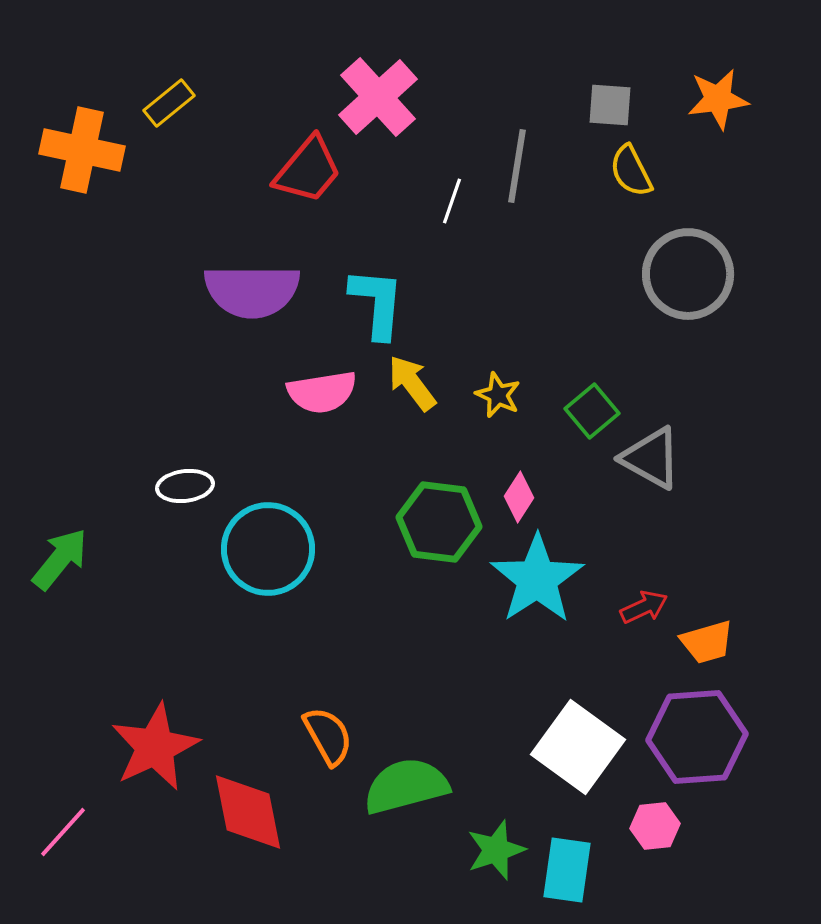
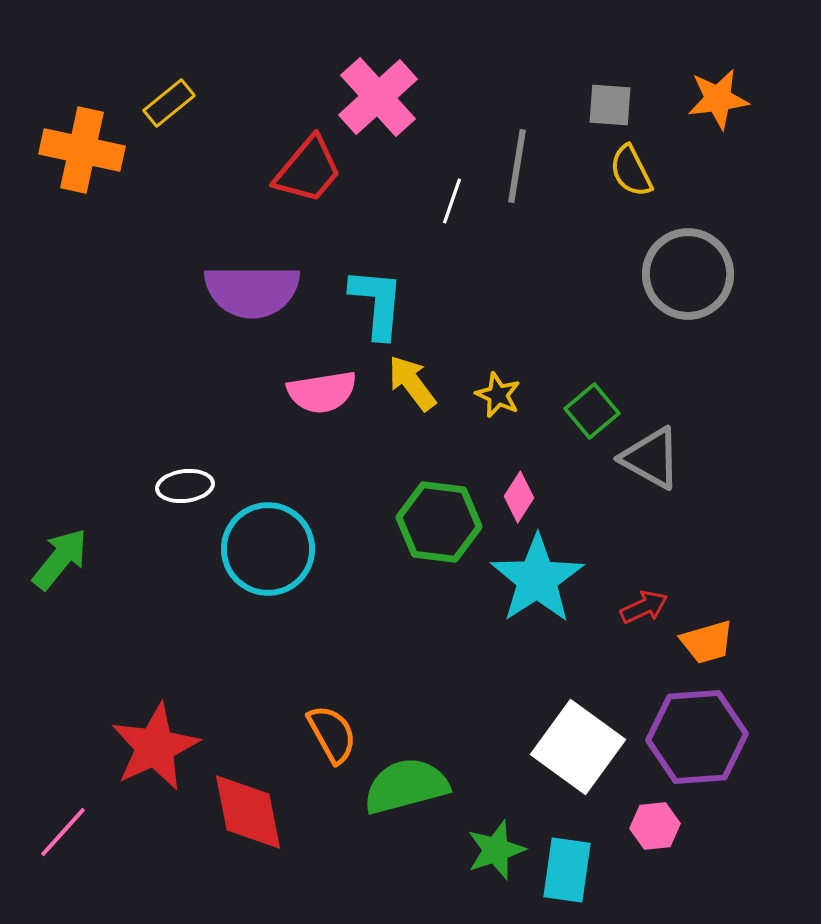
orange semicircle: moved 4 px right, 2 px up
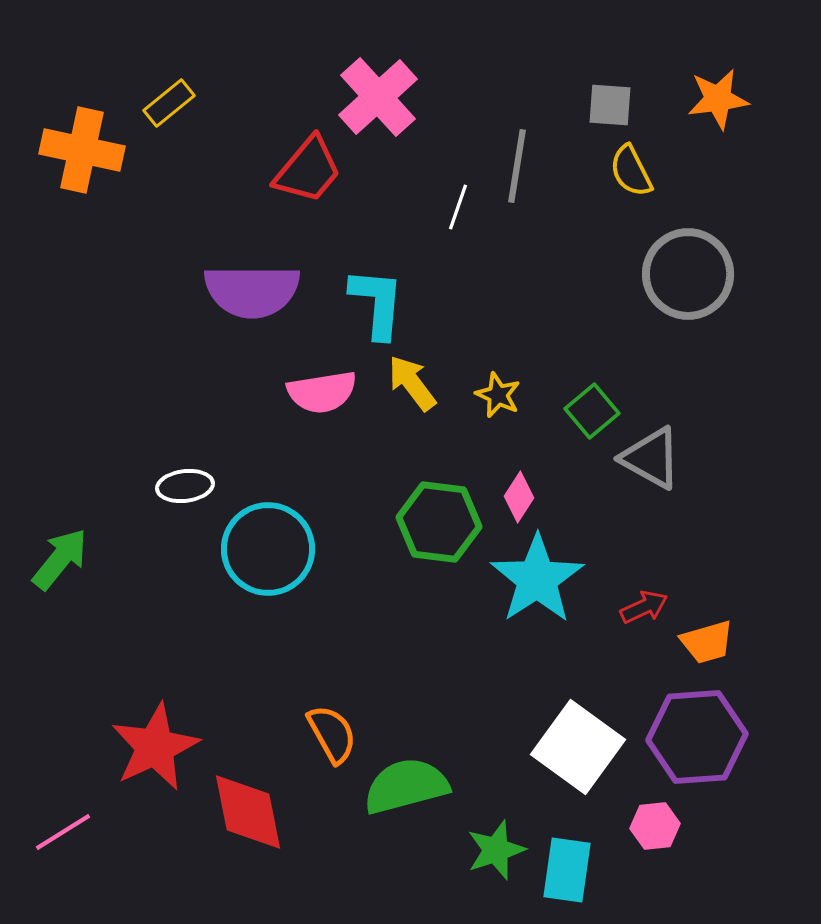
white line: moved 6 px right, 6 px down
pink line: rotated 16 degrees clockwise
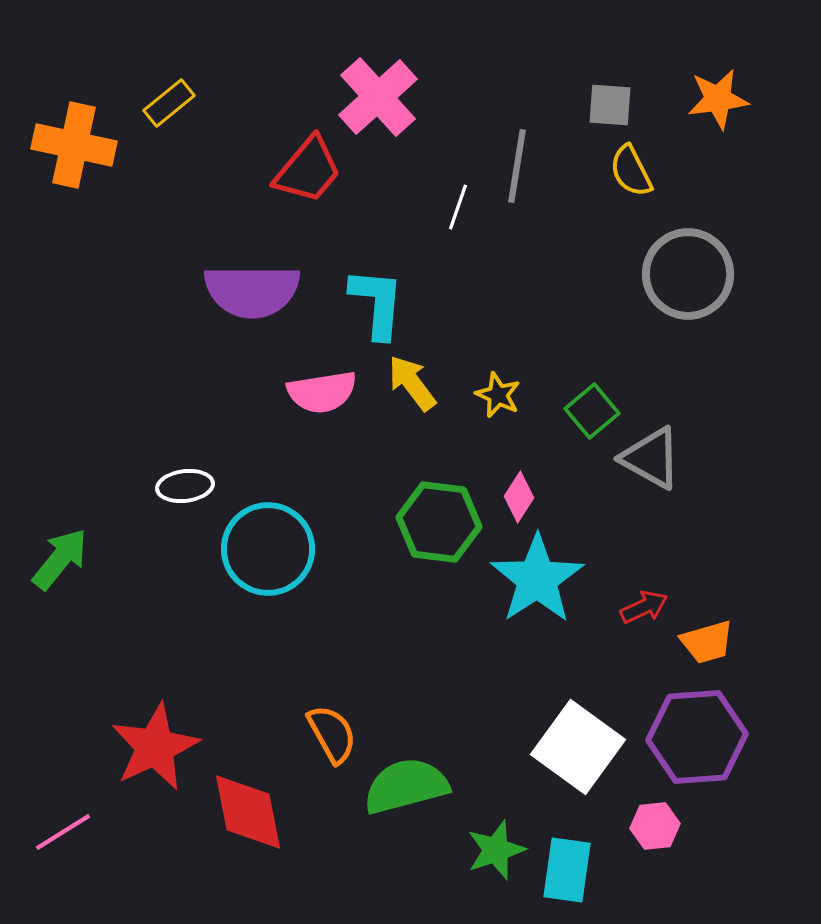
orange cross: moved 8 px left, 5 px up
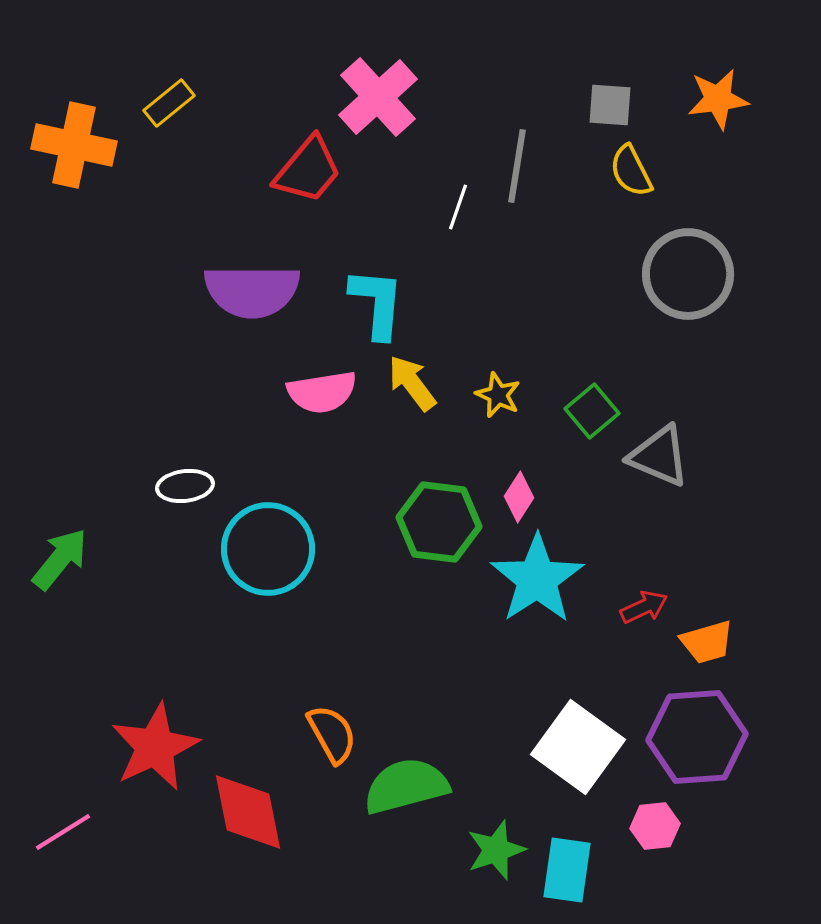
gray triangle: moved 8 px right, 2 px up; rotated 6 degrees counterclockwise
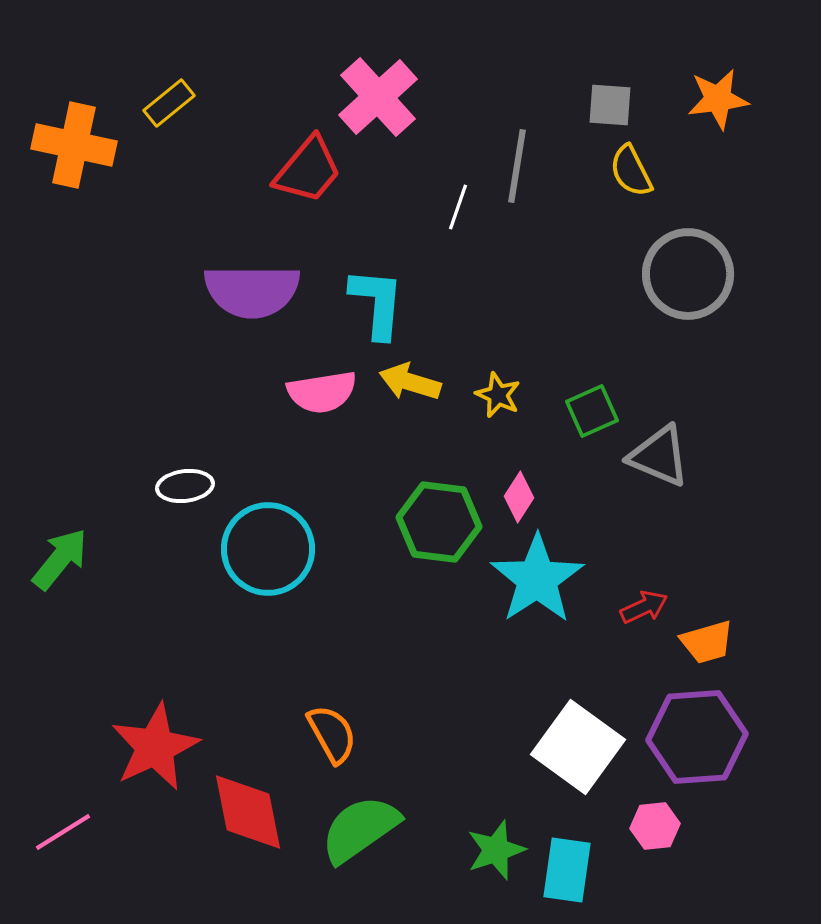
yellow arrow: moved 2 px left, 1 px up; rotated 36 degrees counterclockwise
green square: rotated 16 degrees clockwise
green semicircle: moved 46 px left, 43 px down; rotated 20 degrees counterclockwise
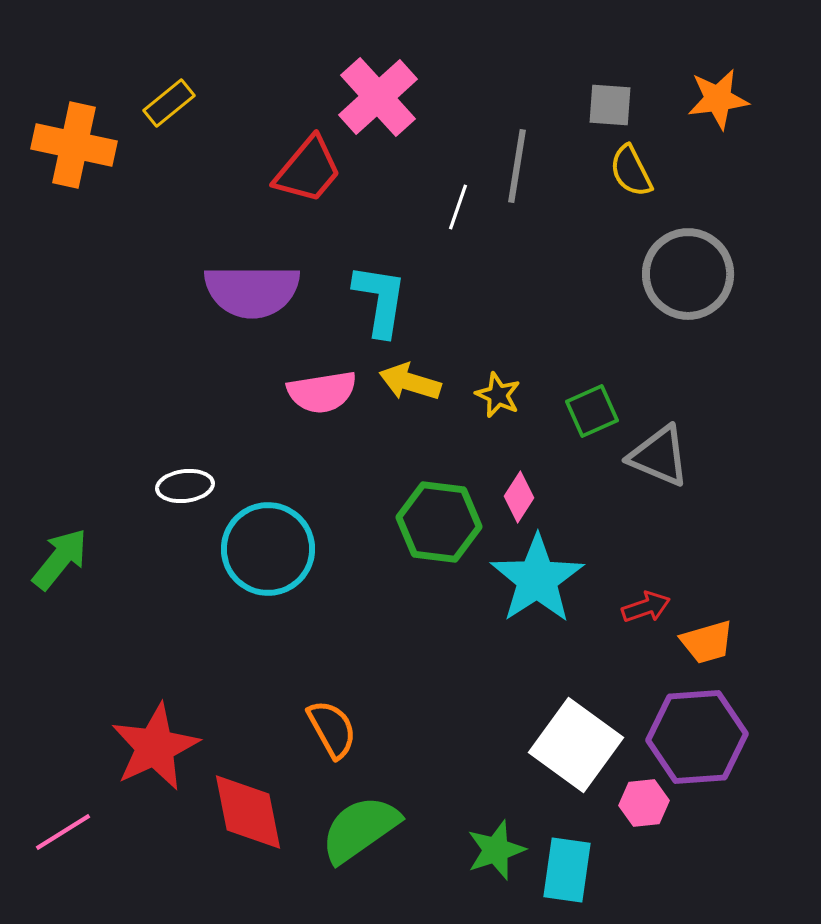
cyan L-shape: moved 3 px right, 3 px up; rotated 4 degrees clockwise
red arrow: moved 2 px right; rotated 6 degrees clockwise
orange semicircle: moved 5 px up
white square: moved 2 px left, 2 px up
pink hexagon: moved 11 px left, 23 px up
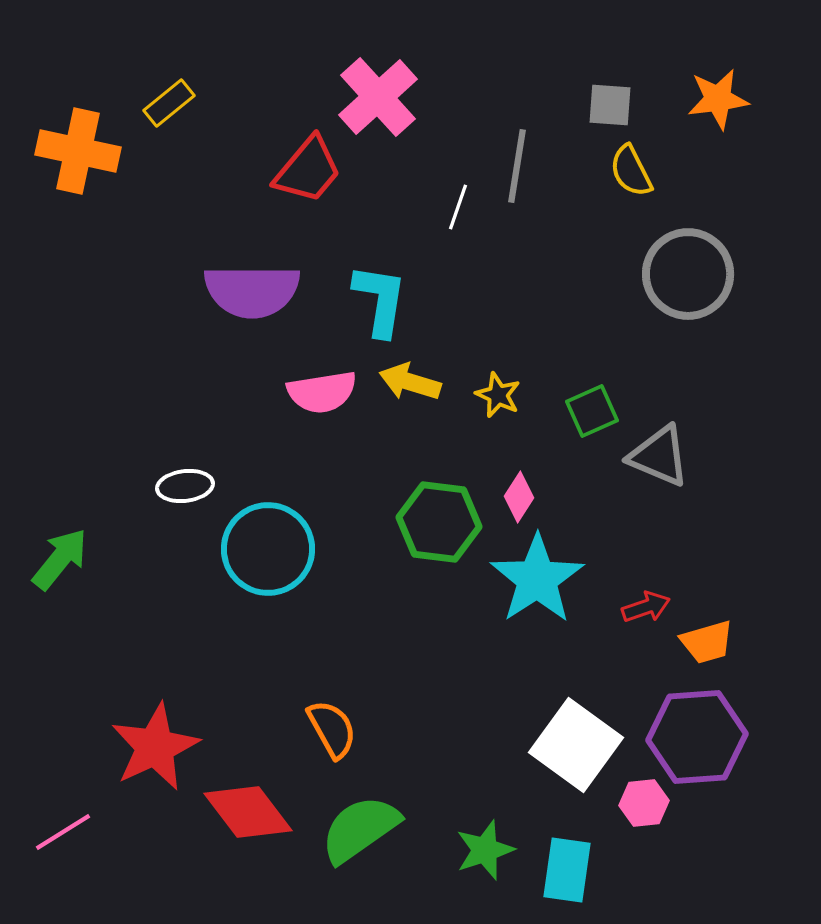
orange cross: moved 4 px right, 6 px down
red diamond: rotated 26 degrees counterclockwise
green star: moved 11 px left
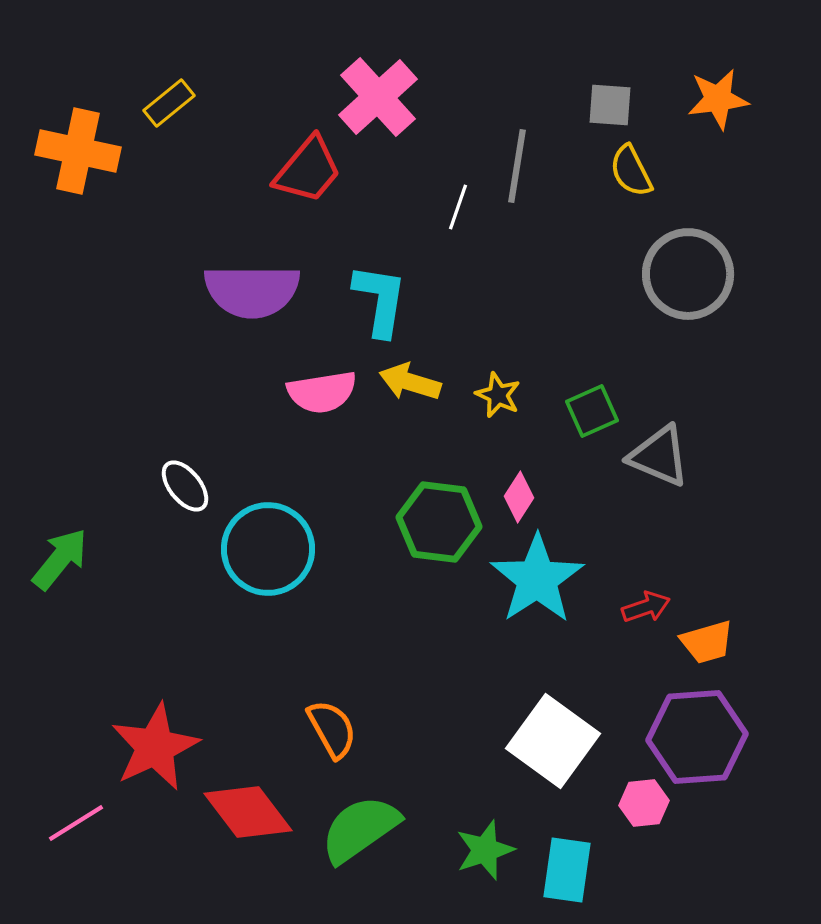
white ellipse: rotated 58 degrees clockwise
white square: moved 23 px left, 4 px up
pink line: moved 13 px right, 9 px up
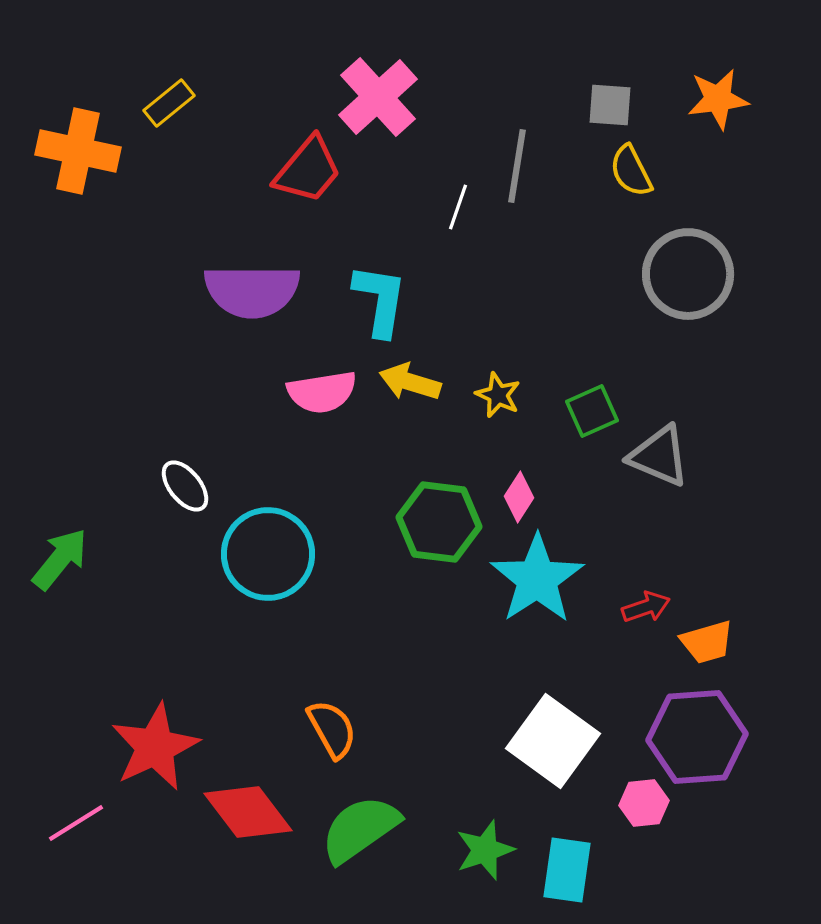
cyan circle: moved 5 px down
